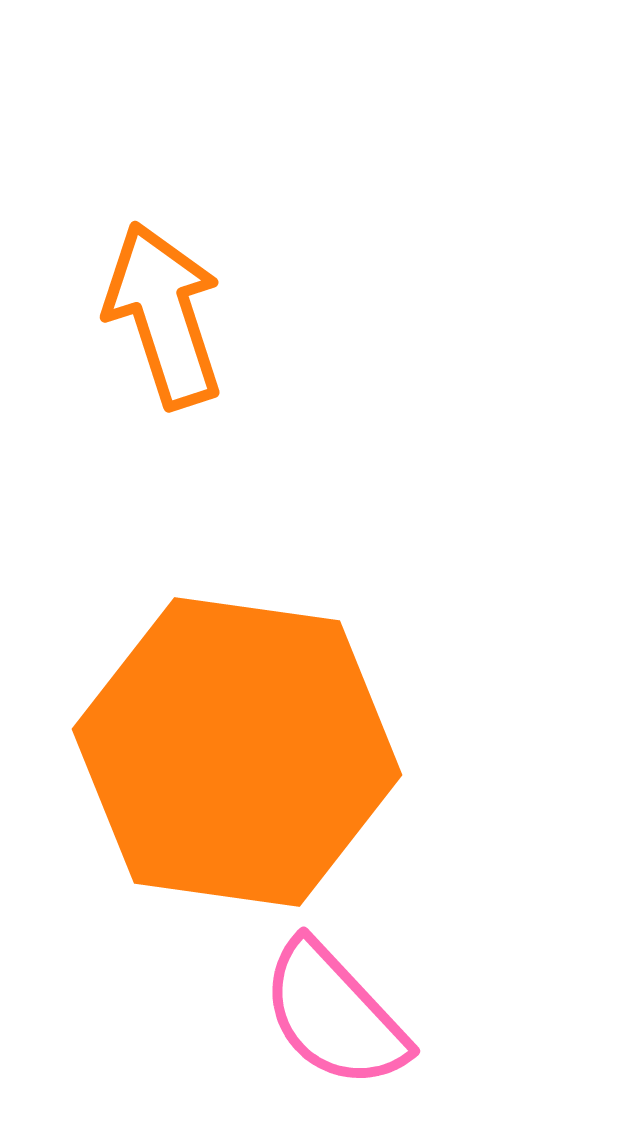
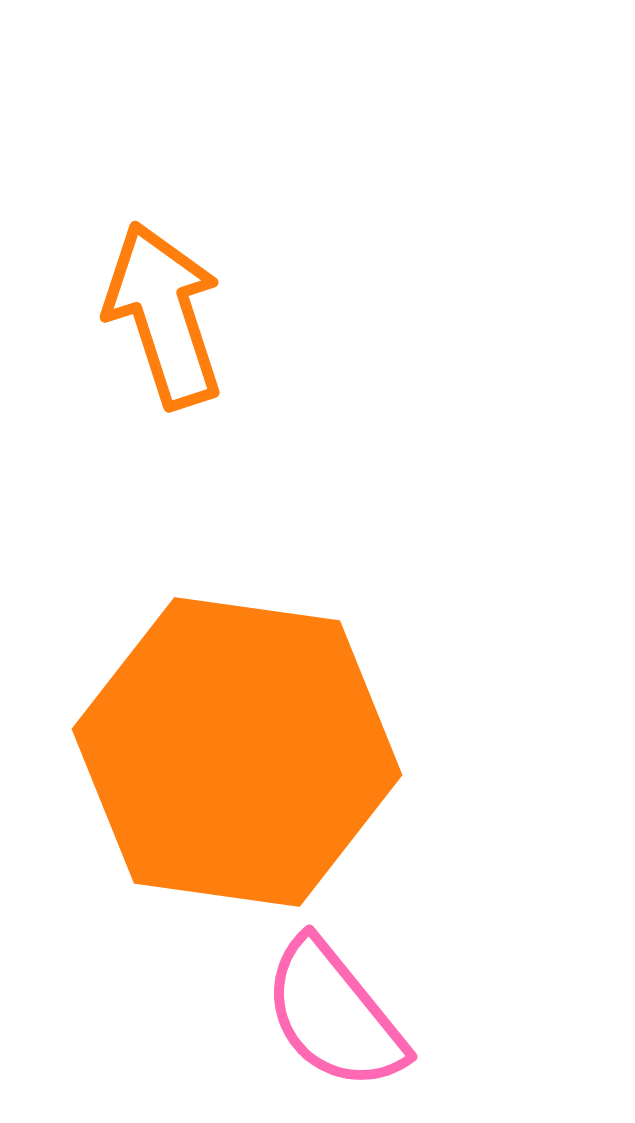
pink semicircle: rotated 4 degrees clockwise
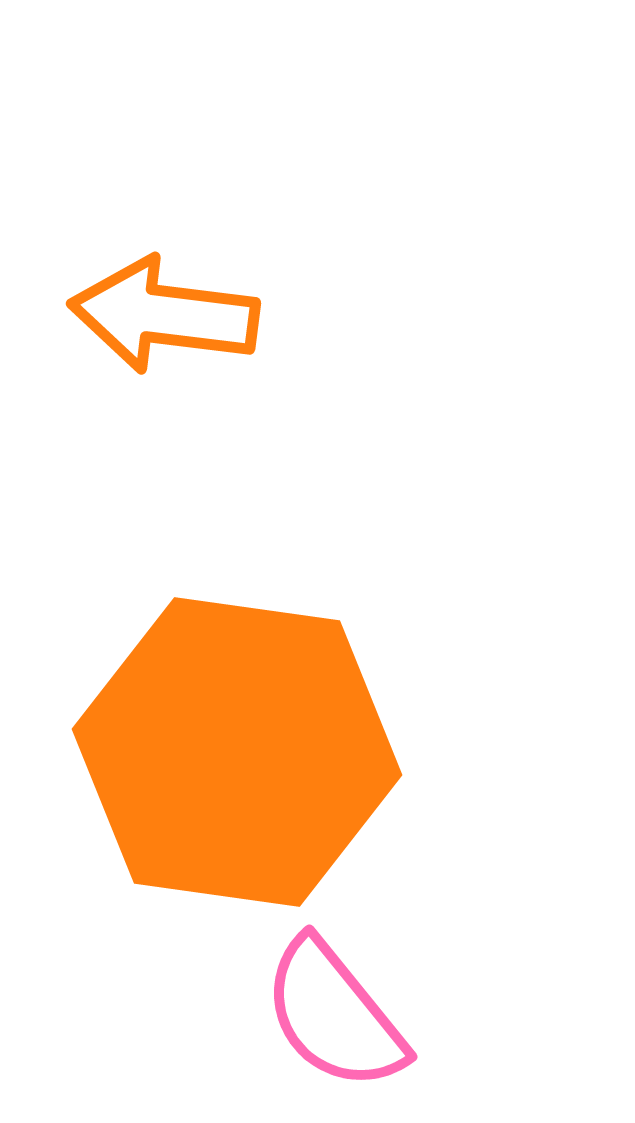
orange arrow: rotated 65 degrees counterclockwise
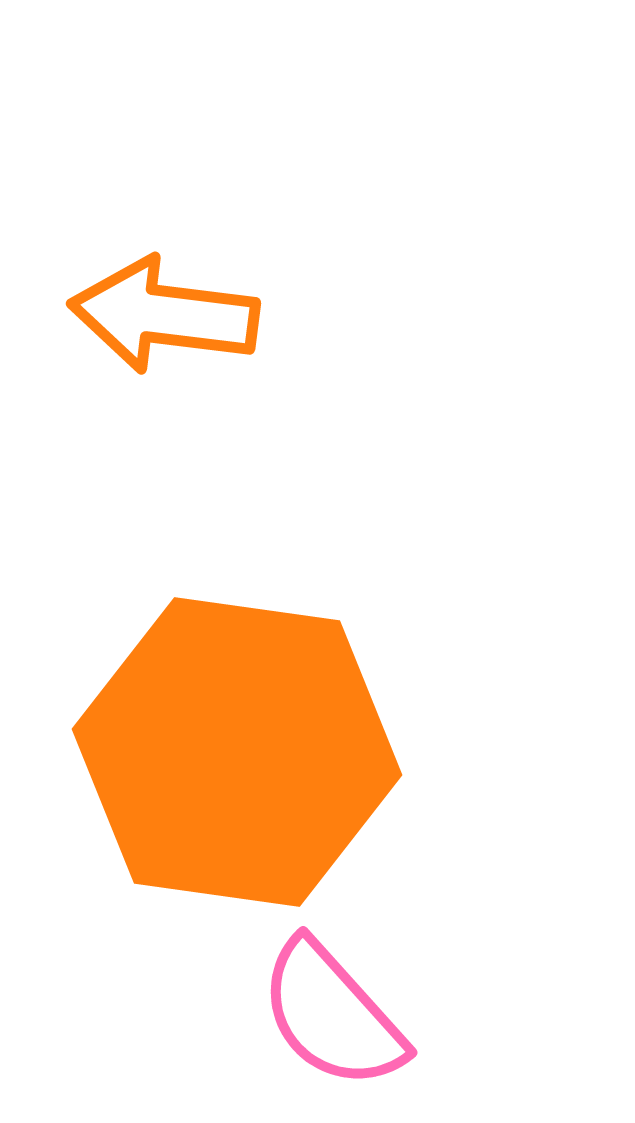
pink semicircle: moved 2 px left; rotated 3 degrees counterclockwise
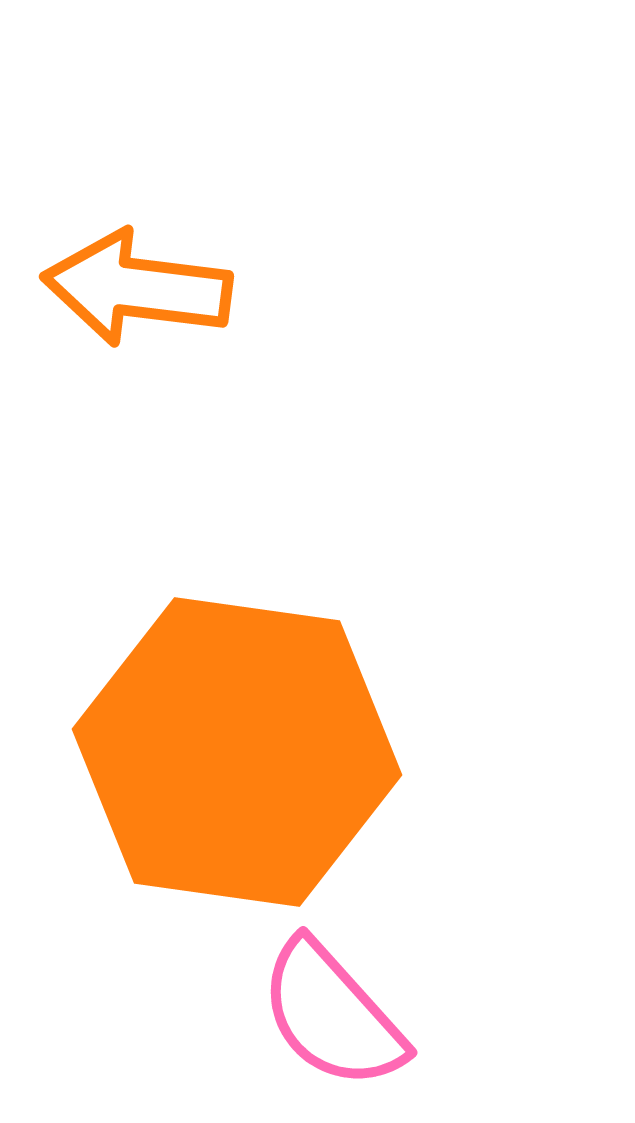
orange arrow: moved 27 px left, 27 px up
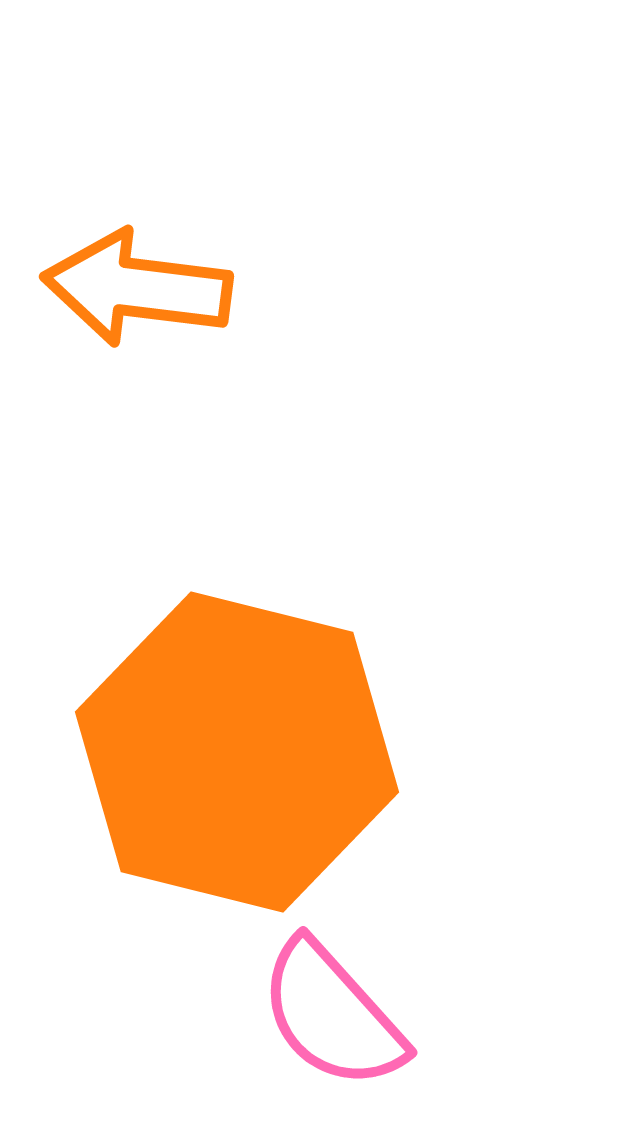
orange hexagon: rotated 6 degrees clockwise
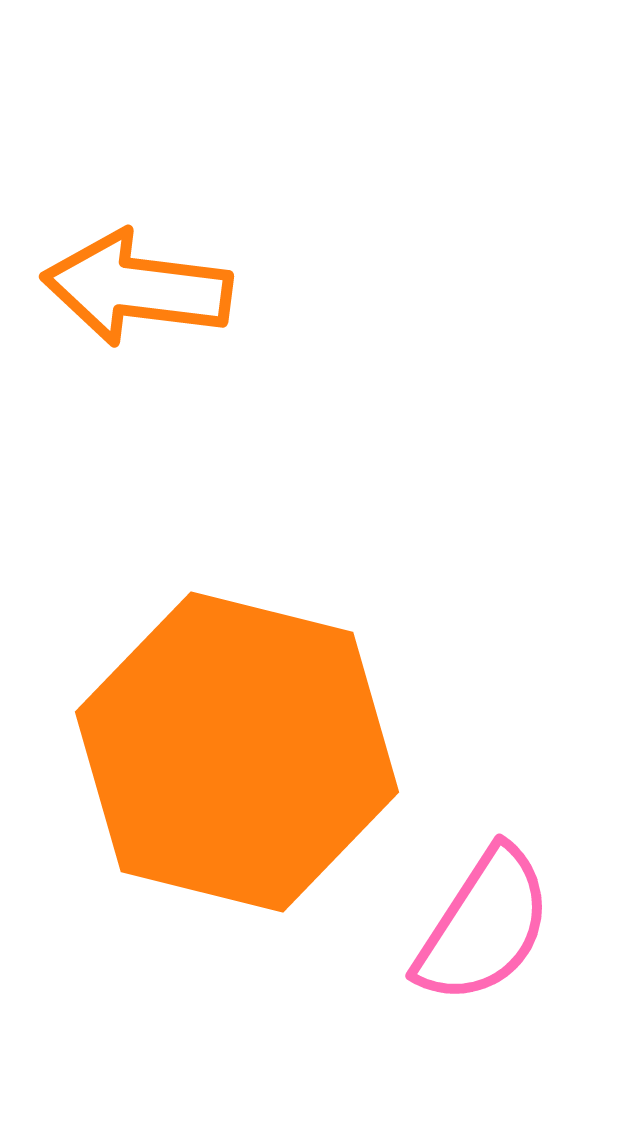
pink semicircle: moved 152 px right, 89 px up; rotated 105 degrees counterclockwise
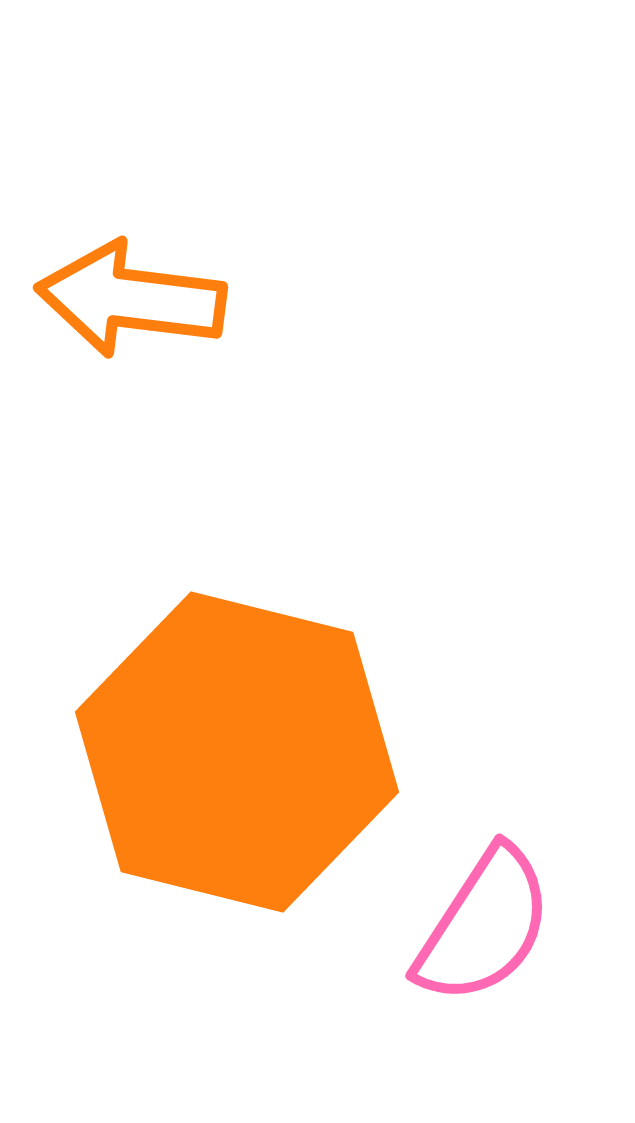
orange arrow: moved 6 px left, 11 px down
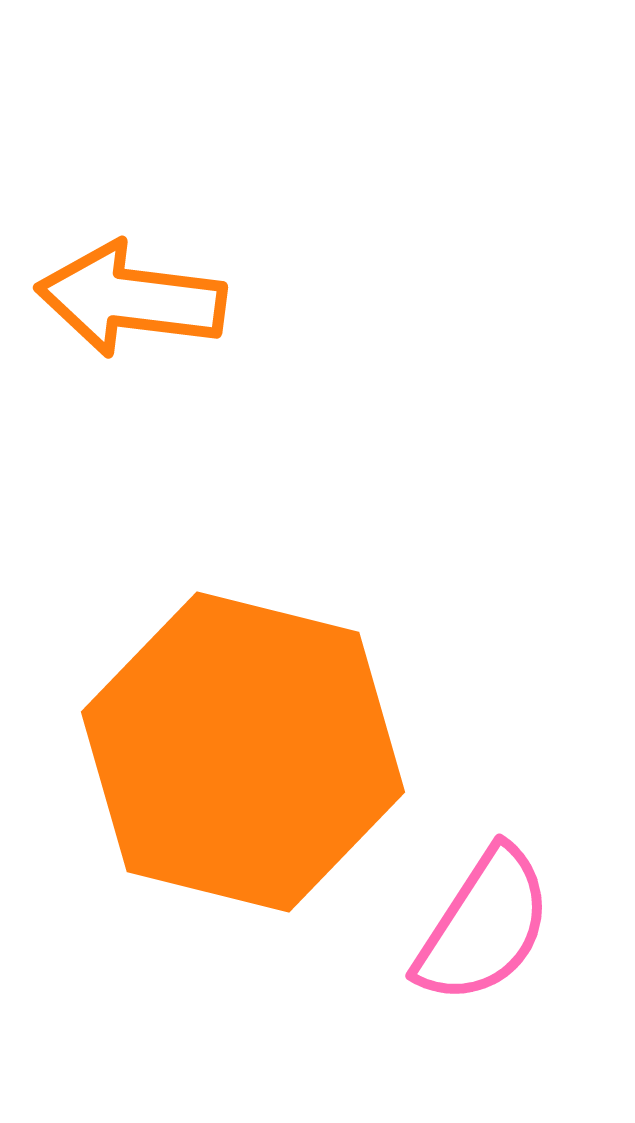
orange hexagon: moved 6 px right
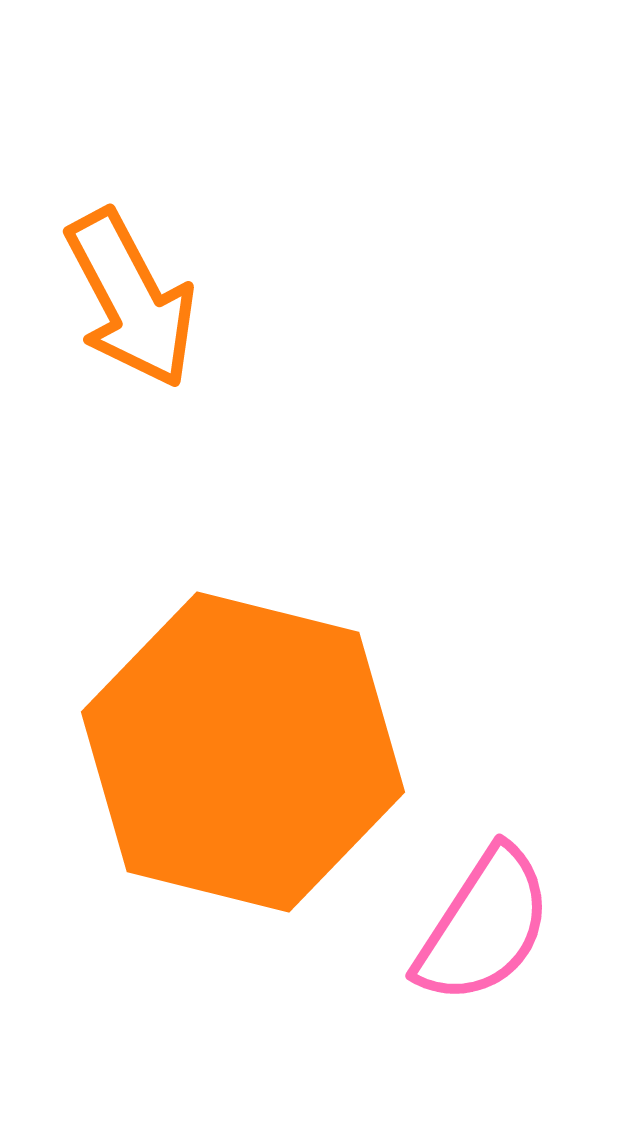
orange arrow: rotated 125 degrees counterclockwise
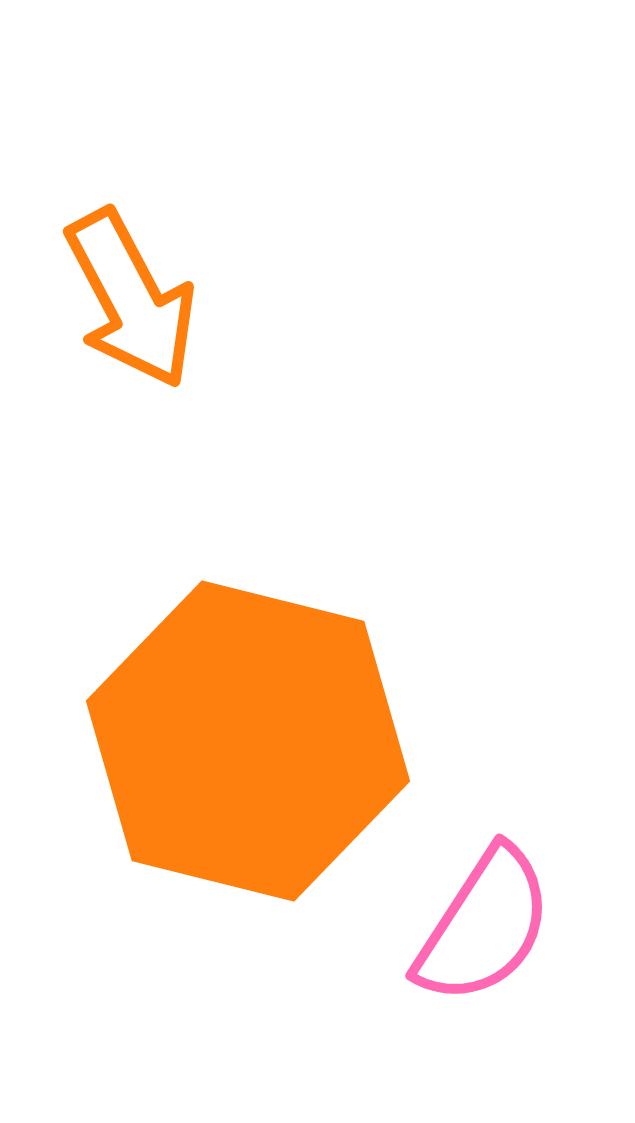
orange hexagon: moved 5 px right, 11 px up
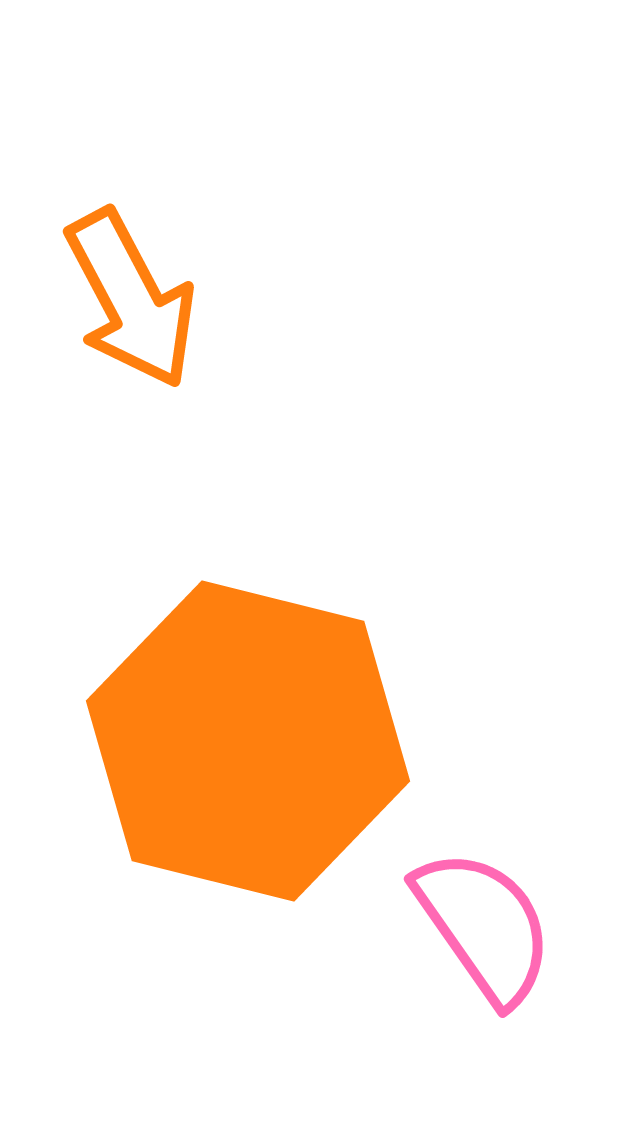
pink semicircle: rotated 68 degrees counterclockwise
